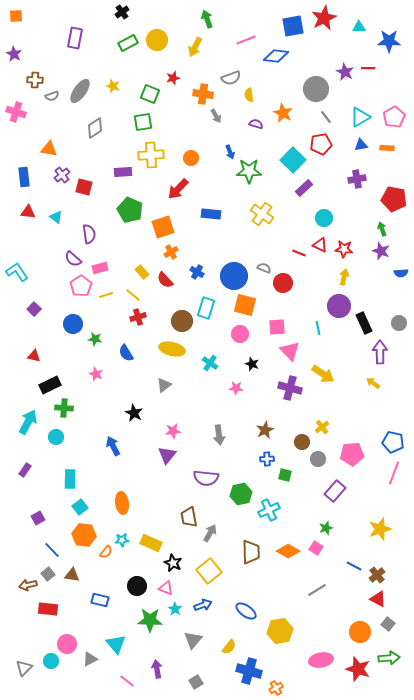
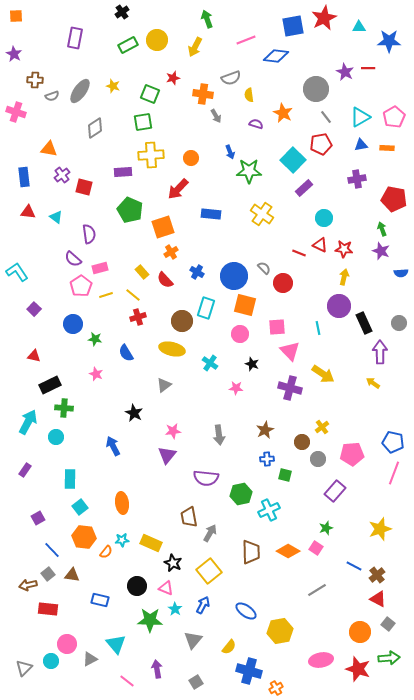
green rectangle at (128, 43): moved 2 px down
gray semicircle at (264, 268): rotated 24 degrees clockwise
orange hexagon at (84, 535): moved 2 px down
blue arrow at (203, 605): rotated 42 degrees counterclockwise
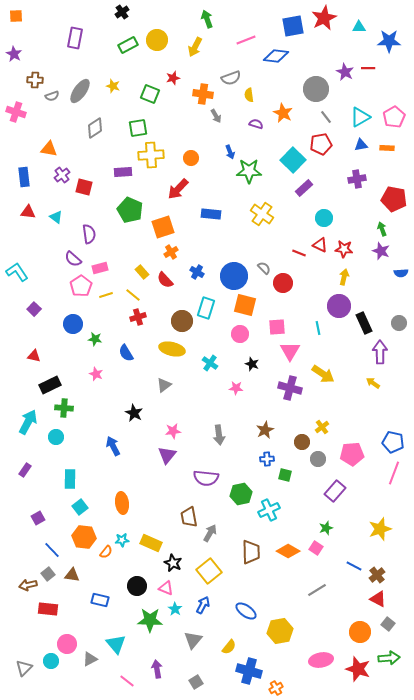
green square at (143, 122): moved 5 px left, 6 px down
pink triangle at (290, 351): rotated 15 degrees clockwise
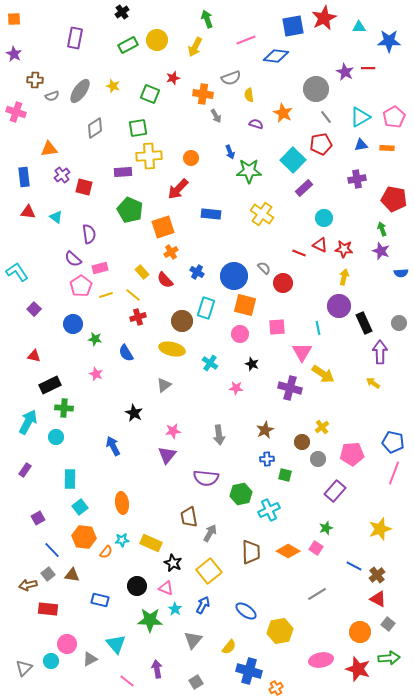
orange square at (16, 16): moved 2 px left, 3 px down
orange triangle at (49, 149): rotated 18 degrees counterclockwise
yellow cross at (151, 155): moved 2 px left, 1 px down
pink triangle at (290, 351): moved 12 px right, 1 px down
gray line at (317, 590): moved 4 px down
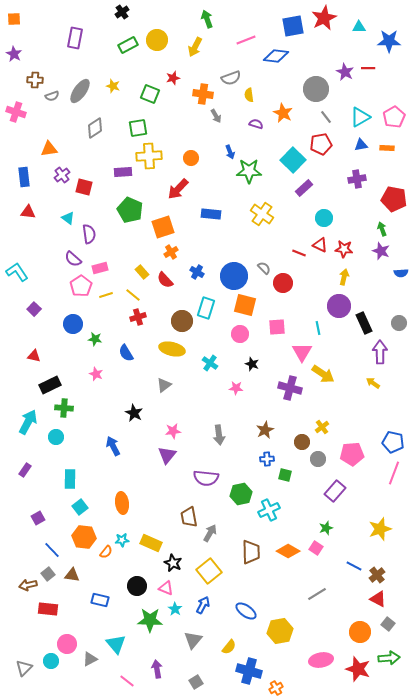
cyan triangle at (56, 217): moved 12 px right, 1 px down
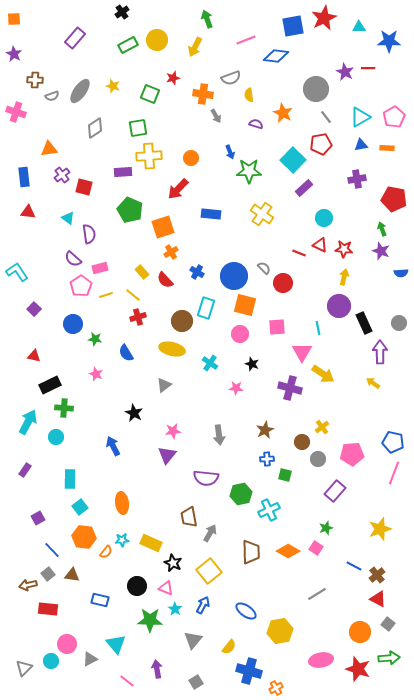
purple rectangle at (75, 38): rotated 30 degrees clockwise
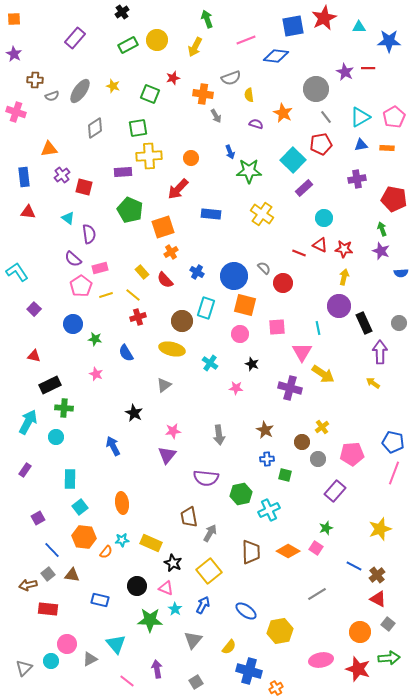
brown star at (265, 430): rotated 18 degrees counterclockwise
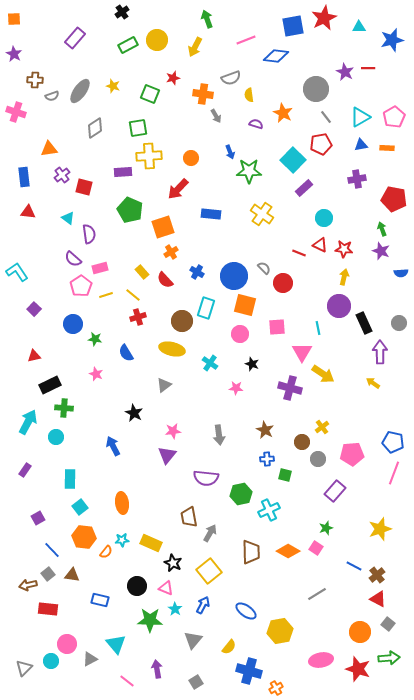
blue star at (389, 41): moved 3 px right, 1 px up; rotated 15 degrees counterclockwise
red triangle at (34, 356): rotated 24 degrees counterclockwise
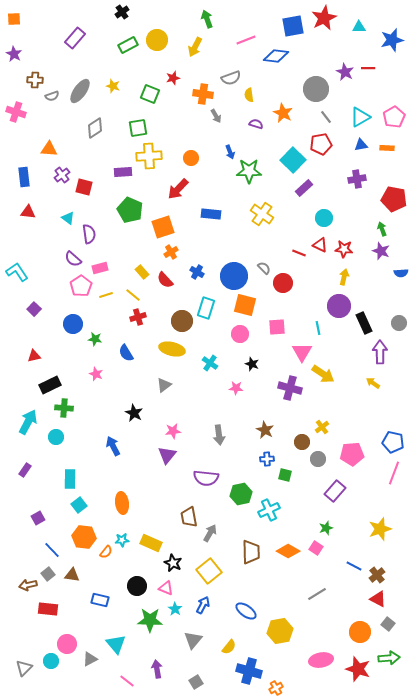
orange triangle at (49, 149): rotated 12 degrees clockwise
cyan square at (80, 507): moved 1 px left, 2 px up
